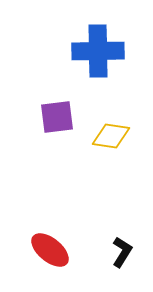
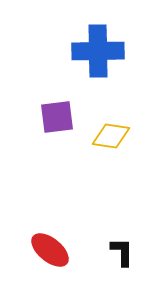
black L-shape: rotated 32 degrees counterclockwise
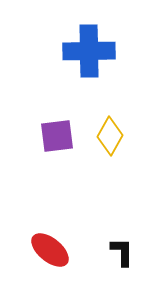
blue cross: moved 9 px left
purple square: moved 19 px down
yellow diamond: moved 1 px left; rotated 69 degrees counterclockwise
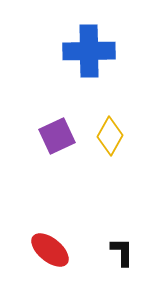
purple square: rotated 18 degrees counterclockwise
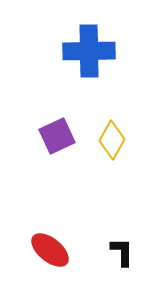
yellow diamond: moved 2 px right, 4 px down
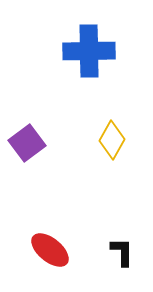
purple square: moved 30 px left, 7 px down; rotated 12 degrees counterclockwise
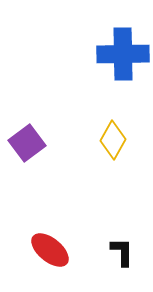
blue cross: moved 34 px right, 3 px down
yellow diamond: moved 1 px right
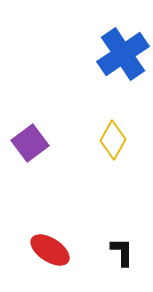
blue cross: rotated 33 degrees counterclockwise
purple square: moved 3 px right
red ellipse: rotated 6 degrees counterclockwise
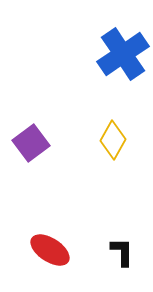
purple square: moved 1 px right
